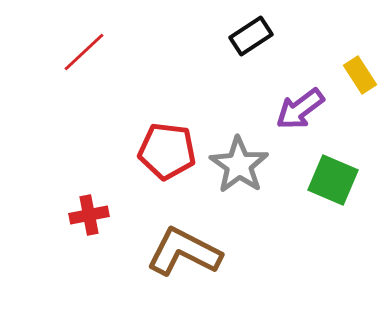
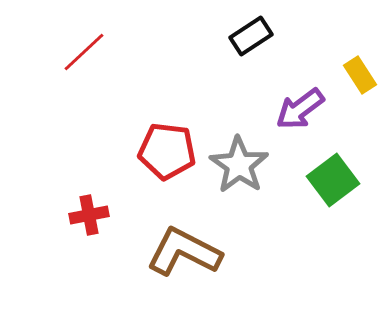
green square: rotated 30 degrees clockwise
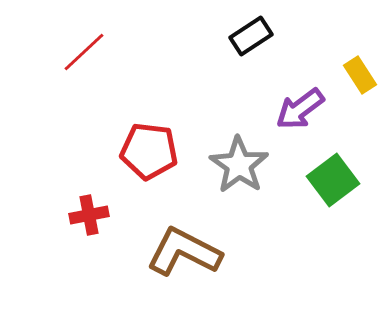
red pentagon: moved 18 px left
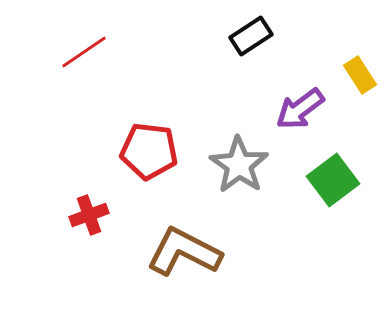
red line: rotated 9 degrees clockwise
red cross: rotated 9 degrees counterclockwise
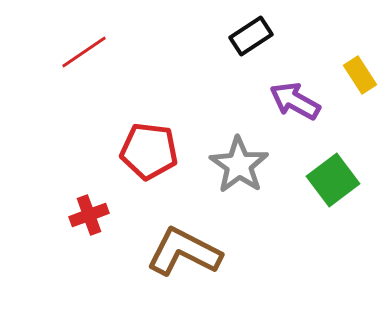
purple arrow: moved 5 px left, 8 px up; rotated 66 degrees clockwise
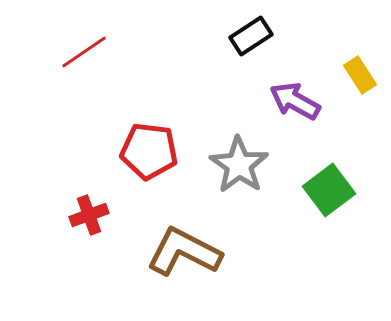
green square: moved 4 px left, 10 px down
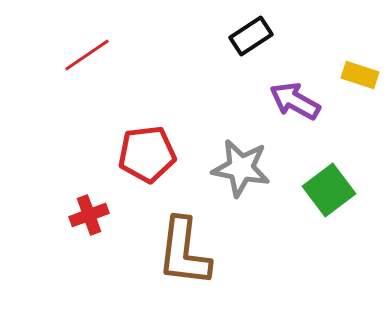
red line: moved 3 px right, 3 px down
yellow rectangle: rotated 39 degrees counterclockwise
red pentagon: moved 2 px left, 3 px down; rotated 14 degrees counterclockwise
gray star: moved 2 px right, 3 px down; rotated 24 degrees counterclockwise
brown L-shape: rotated 110 degrees counterclockwise
